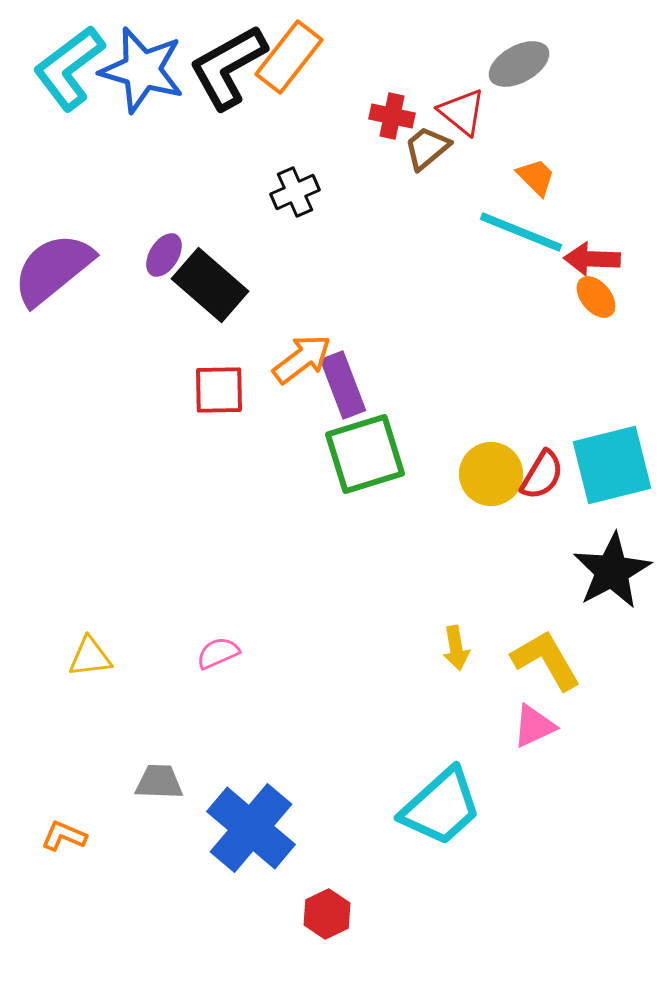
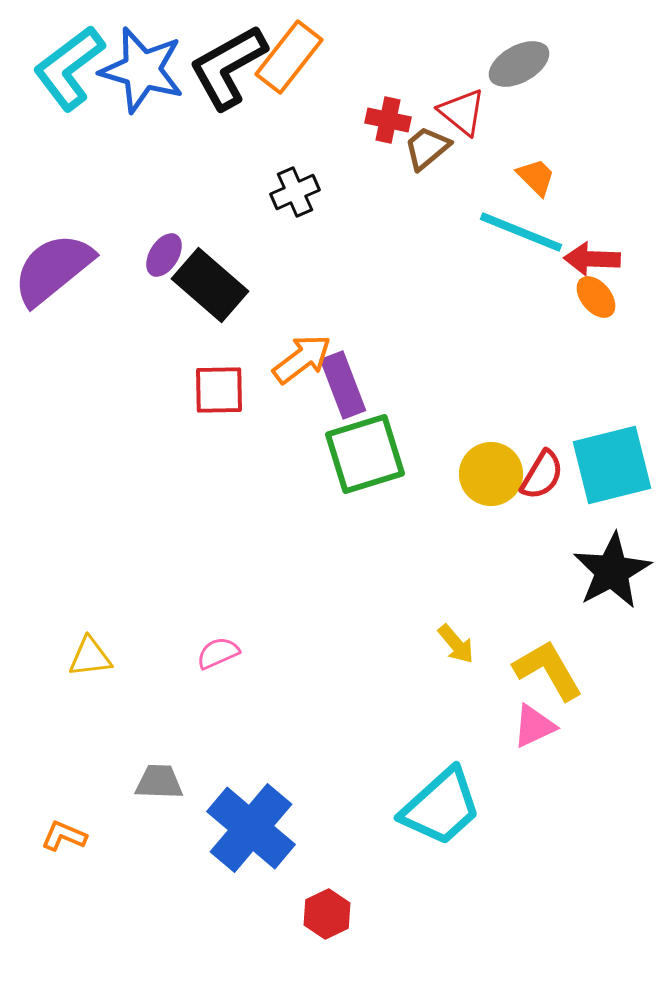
red cross: moved 4 px left, 4 px down
yellow arrow: moved 4 px up; rotated 30 degrees counterclockwise
yellow L-shape: moved 2 px right, 10 px down
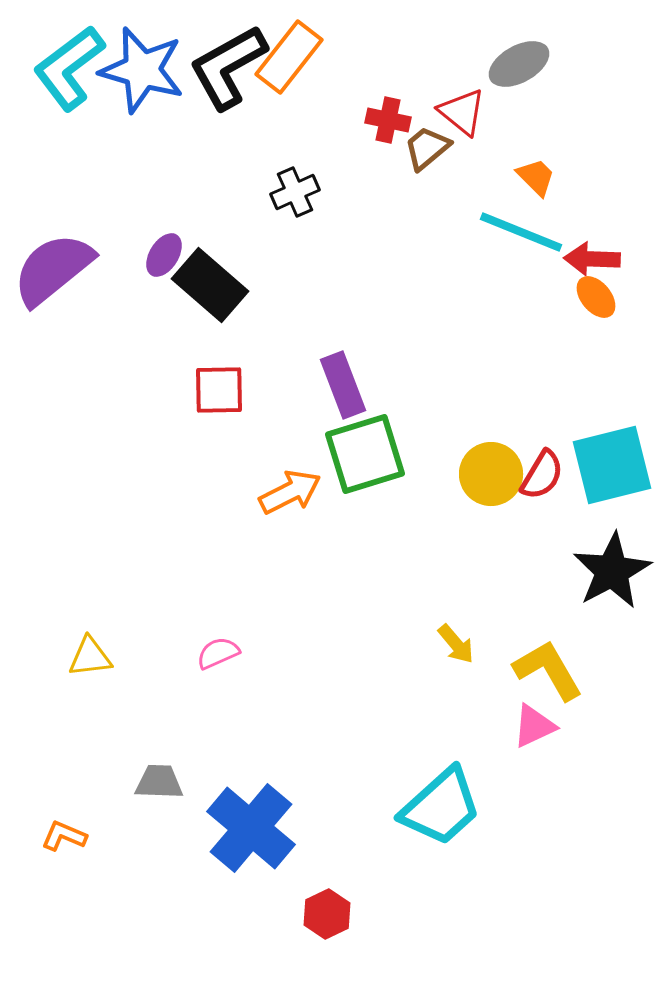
orange arrow: moved 12 px left, 133 px down; rotated 10 degrees clockwise
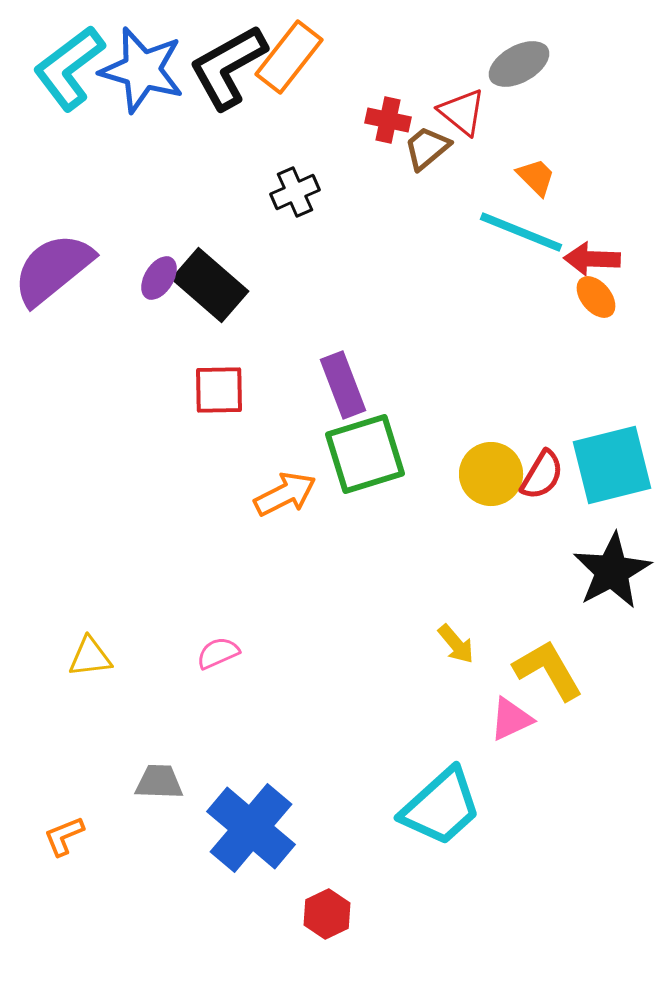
purple ellipse: moved 5 px left, 23 px down
orange arrow: moved 5 px left, 2 px down
pink triangle: moved 23 px left, 7 px up
orange L-shape: rotated 45 degrees counterclockwise
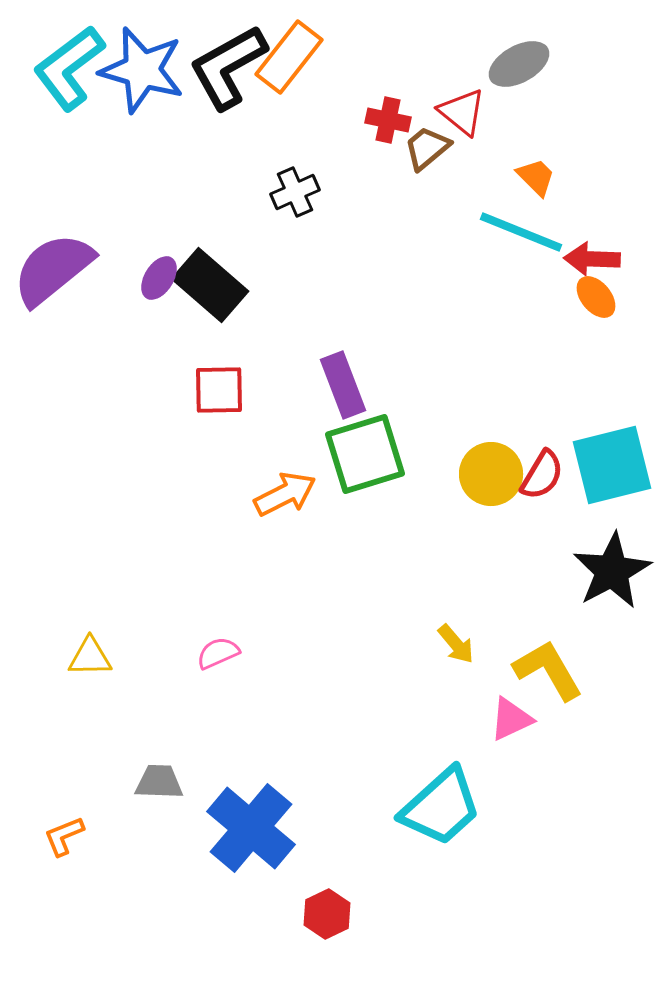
yellow triangle: rotated 6 degrees clockwise
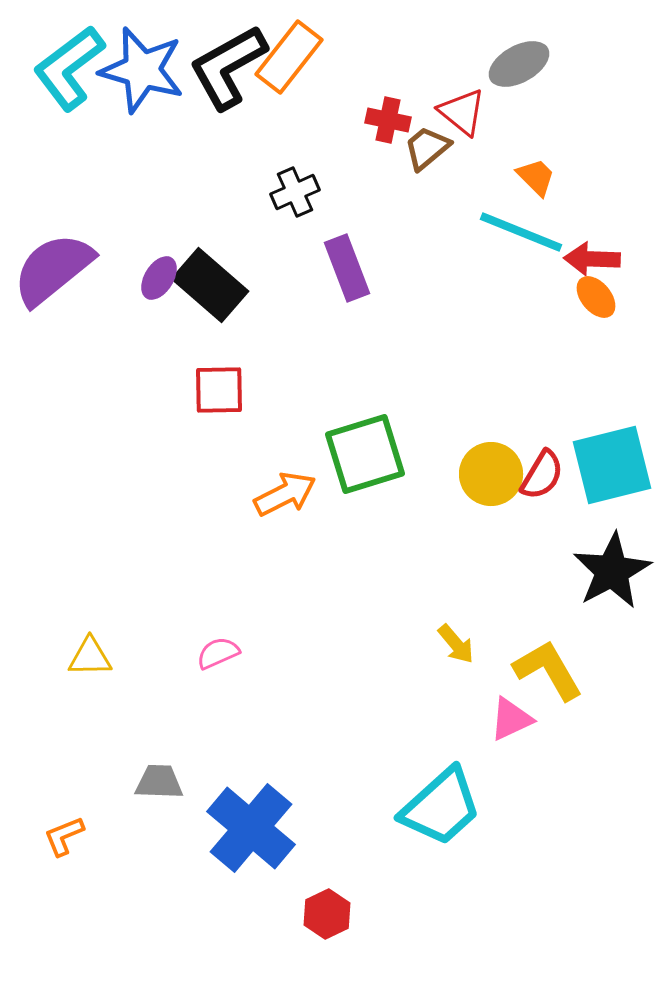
purple rectangle: moved 4 px right, 117 px up
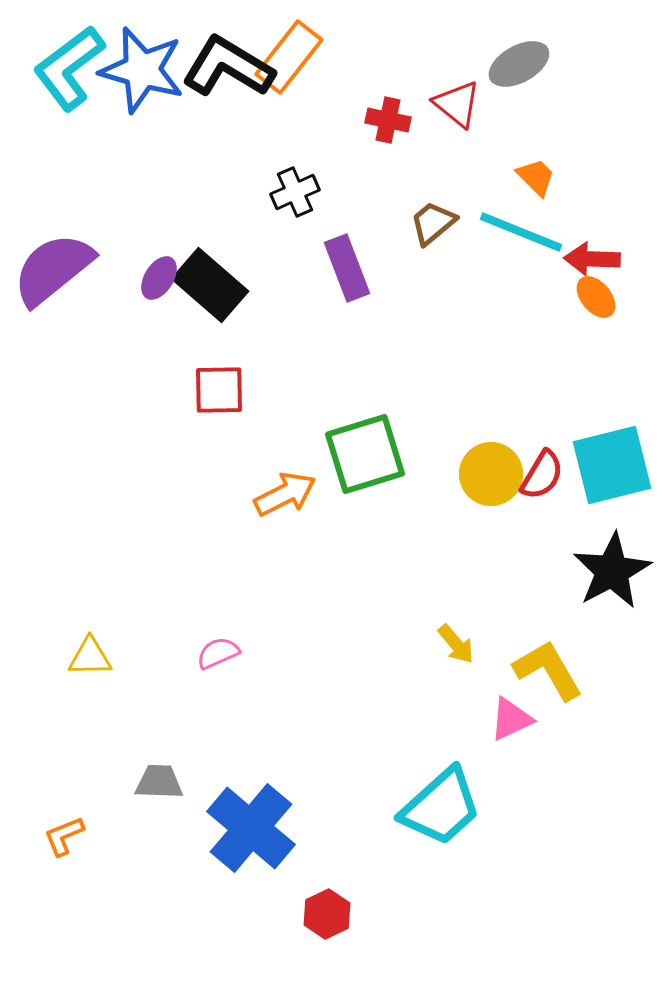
black L-shape: rotated 60 degrees clockwise
red triangle: moved 5 px left, 8 px up
brown trapezoid: moved 6 px right, 75 px down
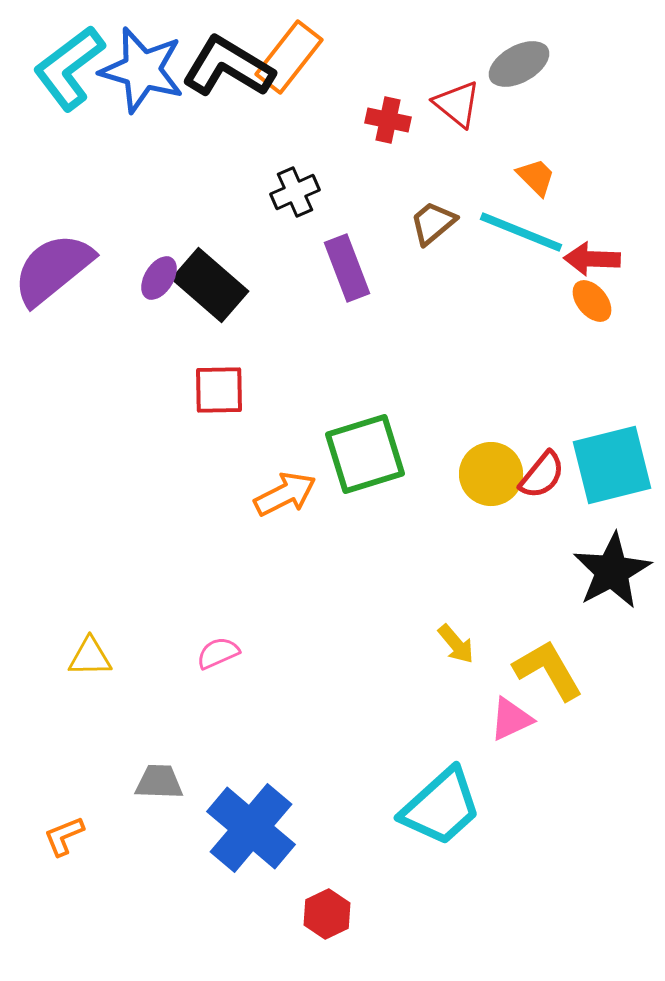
orange ellipse: moved 4 px left, 4 px down
red semicircle: rotated 8 degrees clockwise
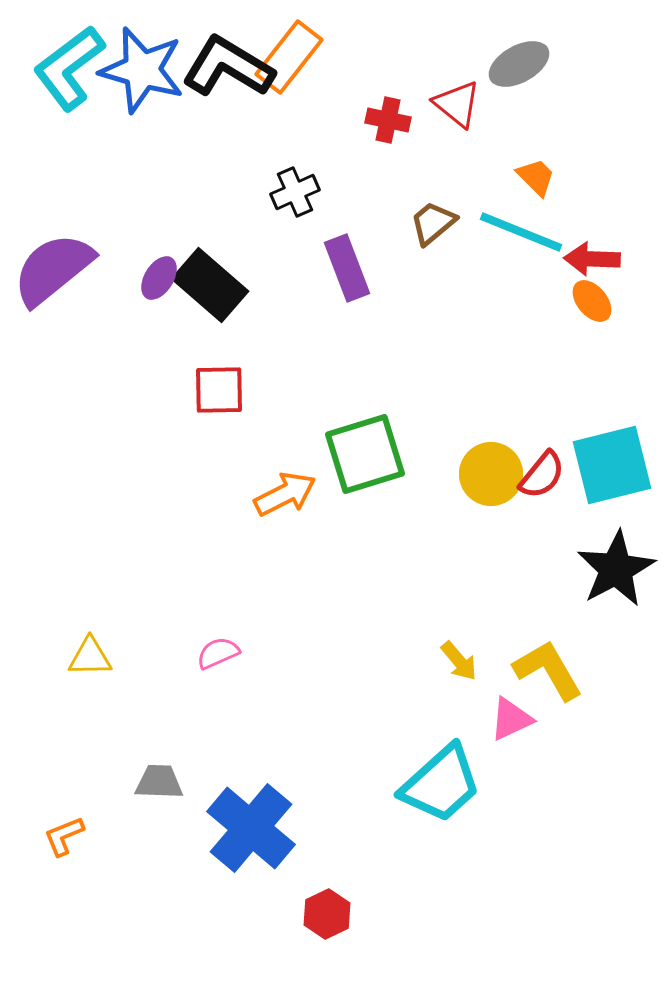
black star: moved 4 px right, 2 px up
yellow arrow: moved 3 px right, 17 px down
cyan trapezoid: moved 23 px up
